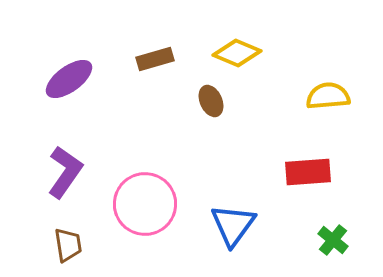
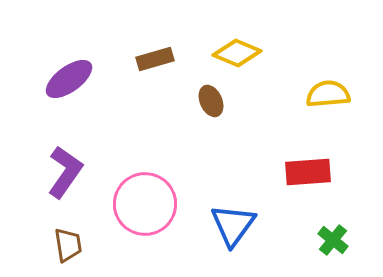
yellow semicircle: moved 2 px up
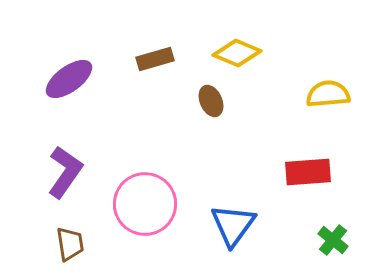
brown trapezoid: moved 2 px right, 1 px up
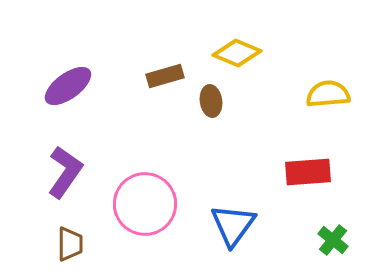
brown rectangle: moved 10 px right, 17 px down
purple ellipse: moved 1 px left, 7 px down
brown ellipse: rotated 16 degrees clockwise
brown trapezoid: rotated 9 degrees clockwise
